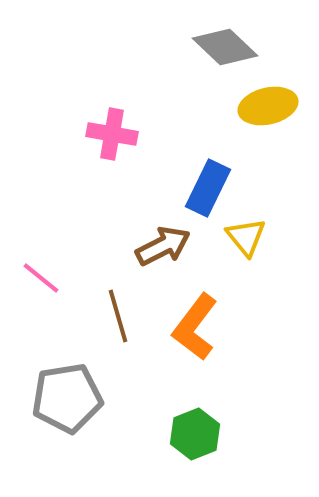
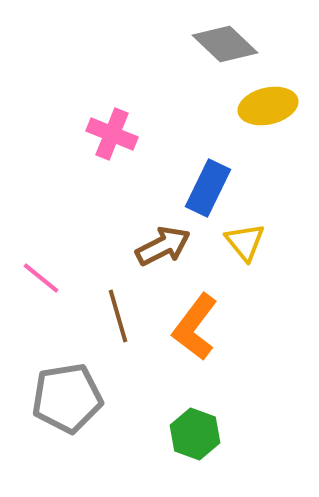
gray diamond: moved 3 px up
pink cross: rotated 12 degrees clockwise
yellow triangle: moved 1 px left, 5 px down
green hexagon: rotated 18 degrees counterclockwise
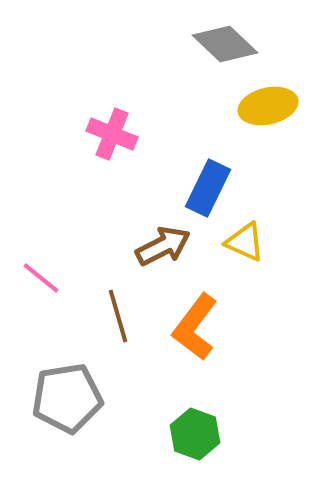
yellow triangle: rotated 27 degrees counterclockwise
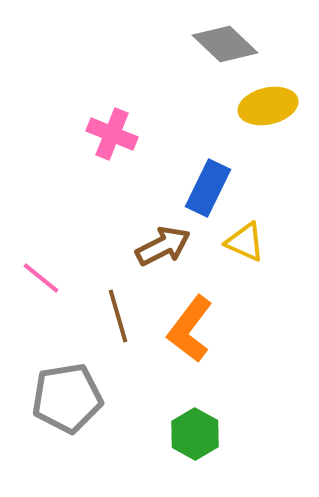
orange L-shape: moved 5 px left, 2 px down
green hexagon: rotated 9 degrees clockwise
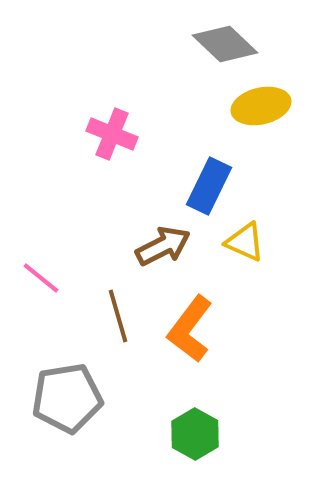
yellow ellipse: moved 7 px left
blue rectangle: moved 1 px right, 2 px up
